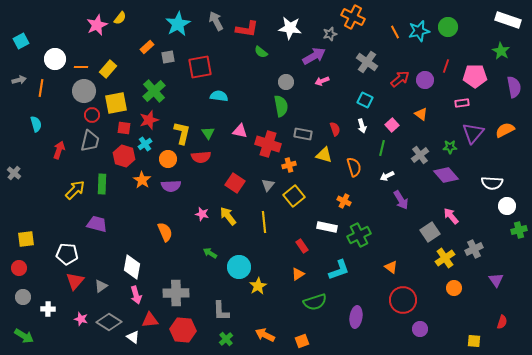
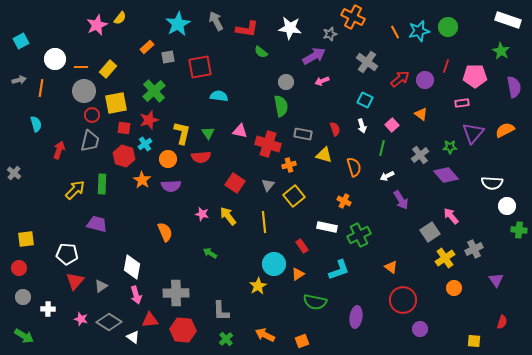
green cross at (519, 230): rotated 21 degrees clockwise
cyan circle at (239, 267): moved 35 px right, 3 px up
green semicircle at (315, 302): rotated 30 degrees clockwise
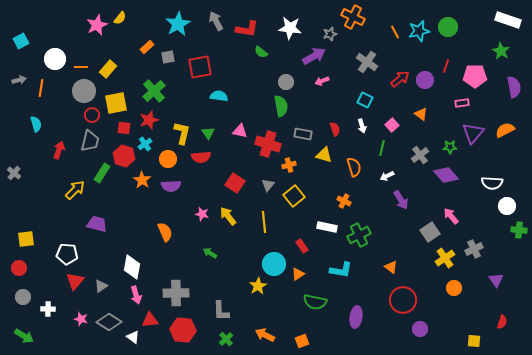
green rectangle at (102, 184): moved 11 px up; rotated 30 degrees clockwise
cyan L-shape at (339, 270): moved 2 px right; rotated 30 degrees clockwise
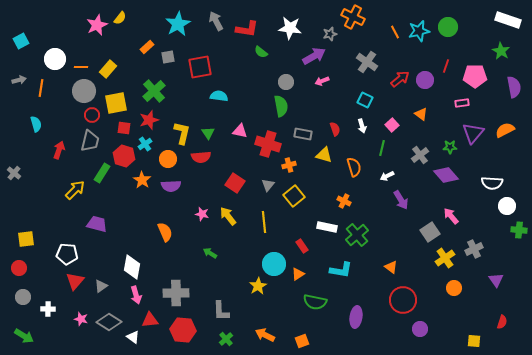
green cross at (359, 235): moved 2 px left; rotated 15 degrees counterclockwise
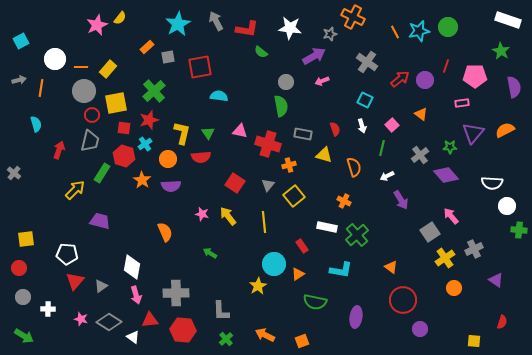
purple trapezoid at (97, 224): moved 3 px right, 3 px up
purple triangle at (496, 280): rotated 21 degrees counterclockwise
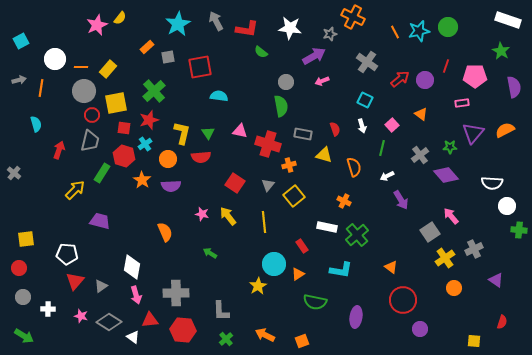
pink star at (81, 319): moved 3 px up
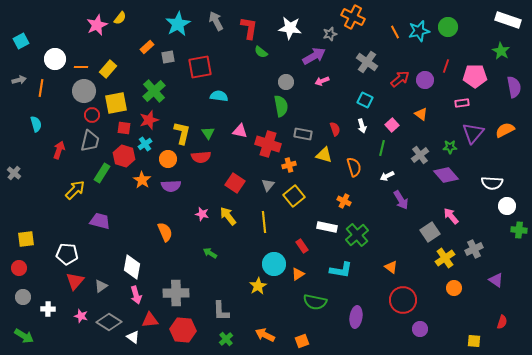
red L-shape at (247, 29): moved 2 px right, 1 px up; rotated 90 degrees counterclockwise
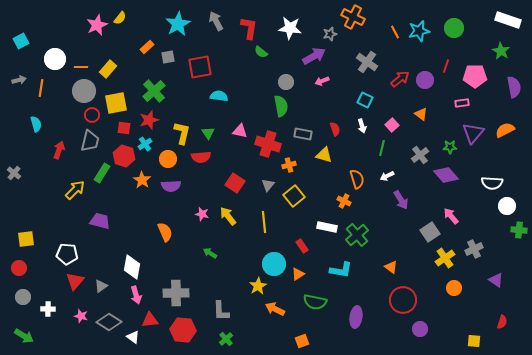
green circle at (448, 27): moved 6 px right, 1 px down
orange semicircle at (354, 167): moved 3 px right, 12 px down
orange arrow at (265, 335): moved 10 px right, 26 px up
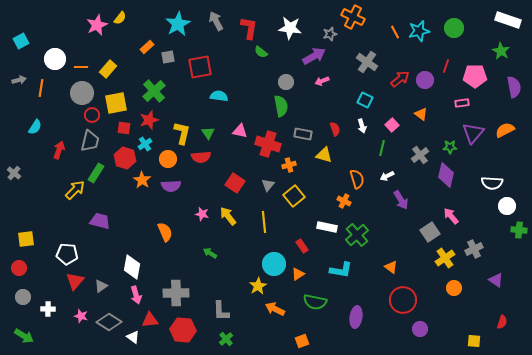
gray circle at (84, 91): moved 2 px left, 2 px down
cyan semicircle at (36, 124): moved 1 px left, 3 px down; rotated 49 degrees clockwise
red hexagon at (124, 156): moved 1 px right, 2 px down
green rectangle at (102, 173): moved 6 px left
purple diamond at (446, 175): rotated 55 degrees clockwise
